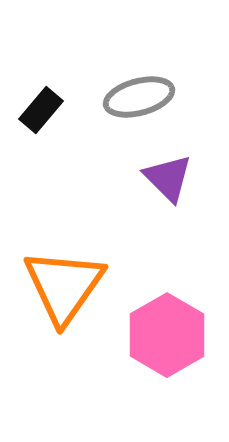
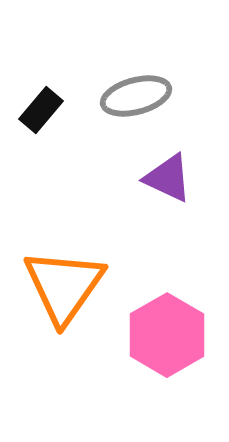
gray ellipse: moved 3 px left, 1 px up
purple triangle: rotated 20 degrees counterclockwise
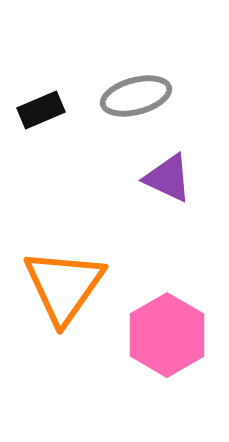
black rectangle: rotated 27 degrees clockwise
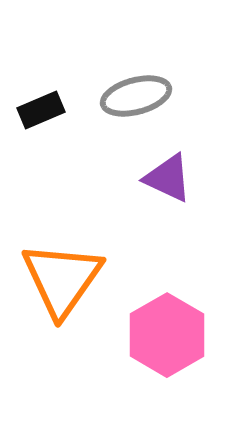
orange triangle: moved 2 px left, 7 px up
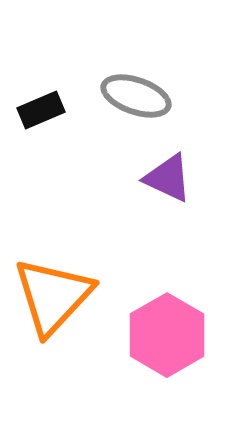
gray ellipse: rotated 34 degrees clockwise
orange triangle: moved 9 px left, 17 px down; rotated 8 degrees clockwise
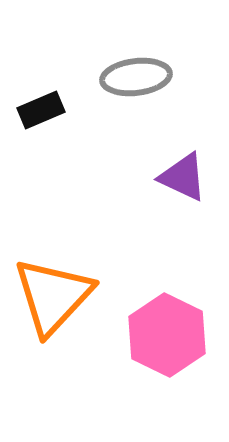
gray ellipse: moved 19 px up; rotated 26 degrees counterclockwise
purple triangle: moved 15 px right, 1 px up
pink hexagon: rotated 4 degrees counterclockwise
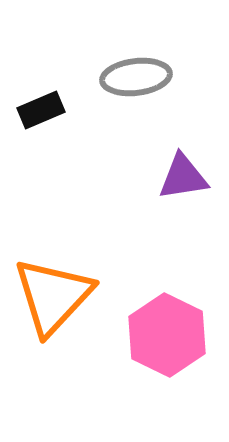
purple triangle: rotated 34 degrees counterclockwise
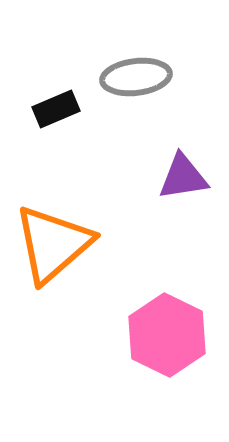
black rectangle: moved 15 px right, 1 px up
orange triangle: moved 52 px up; rotated 6 degrees clockwise
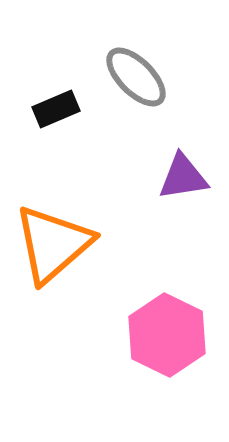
gray ellipse: rotated 52 degrees clockwise
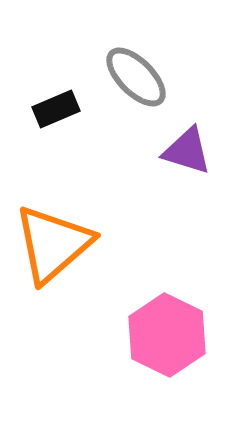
purple triangle: moved 4 px right, 26 px up; rotated 26 degrees clockwise
